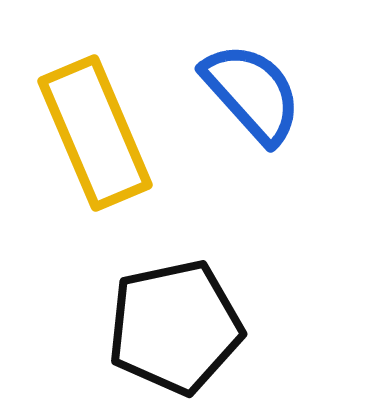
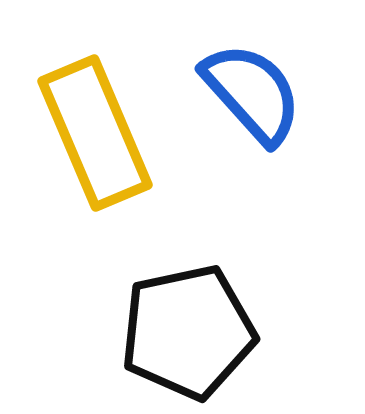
black pentagon: moved 13 px right, 5 px down
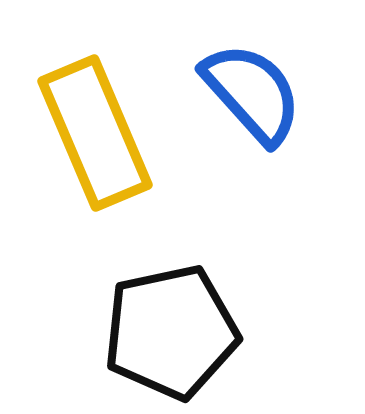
black pentagon: moved 17 px left
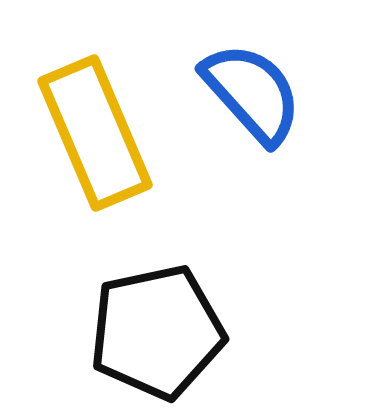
black pentagon: moved 14 px left
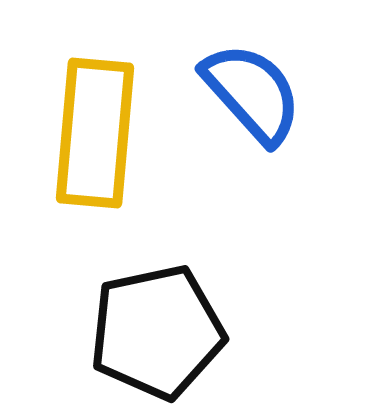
yellow rectangle: rotated 28 degrees clockwise
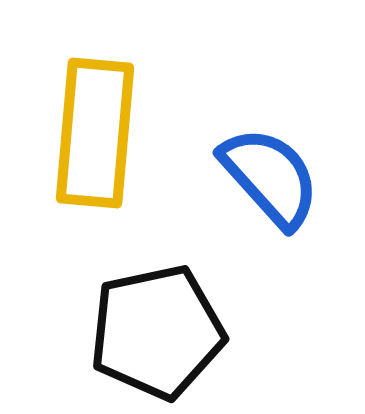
blue semicircle: moved 18 px right, 84 px down
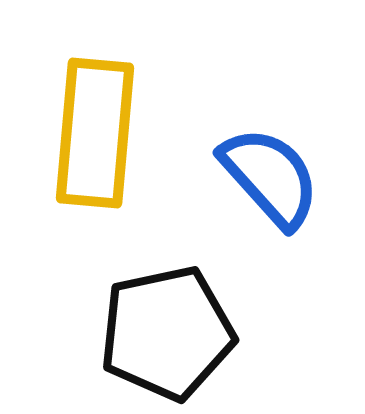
black pentagon: moved 10 px right, 1 px down
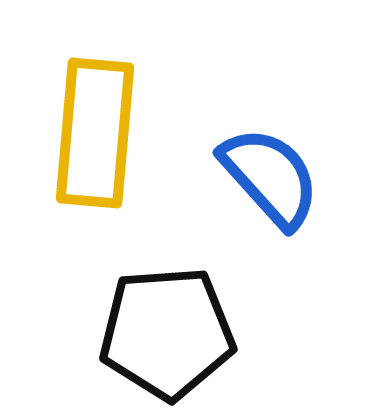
black pentagon: rotated 8 degrees clockwise
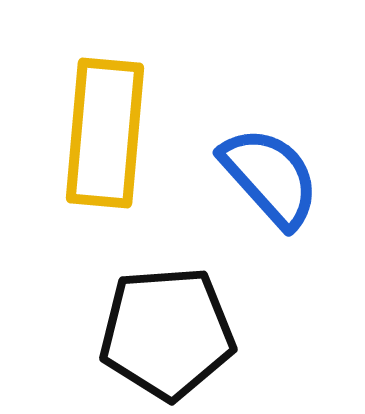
yellow rectangle: moved 10 px right
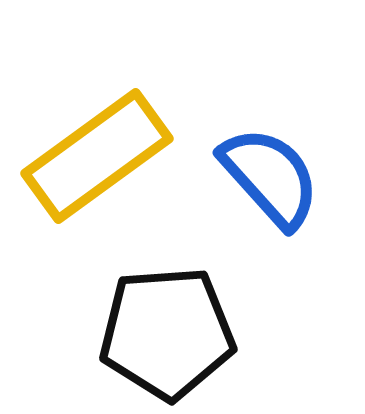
yellow rectangle: moved 8 px left, 23 px down; rotated 49 degrees clockwise
